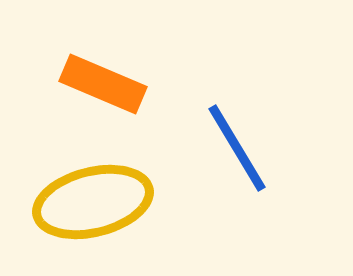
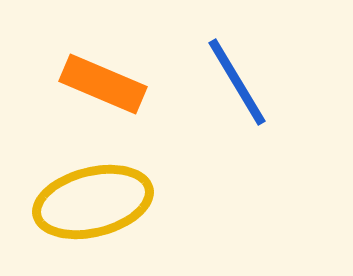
blue line: moved 66 px up
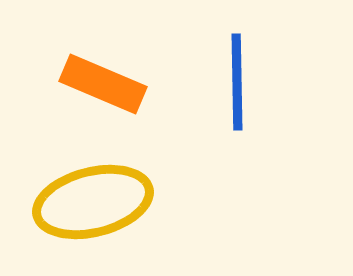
blue line: rotated 30 degrees clockwise
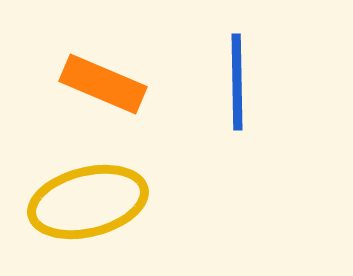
yellow ellipse: moved 5 px left
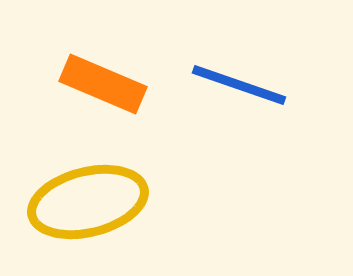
blue line: moved 2 px right, 3 px down; rotated 70 degrees counterclockwise
